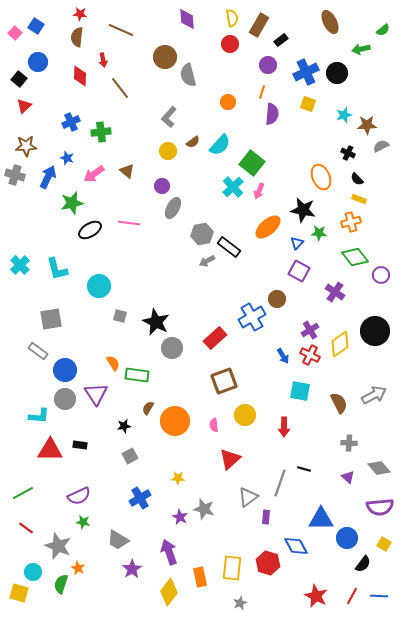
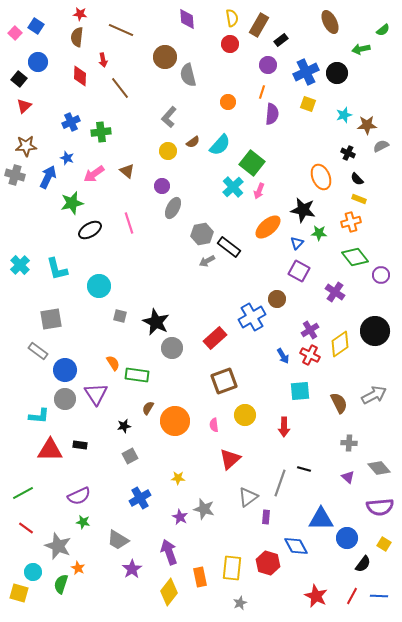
pink line at (129, 223): rotated 65 degrees clockwise
cyan square at (300, 391): rotated 15 degrees counterclockwise
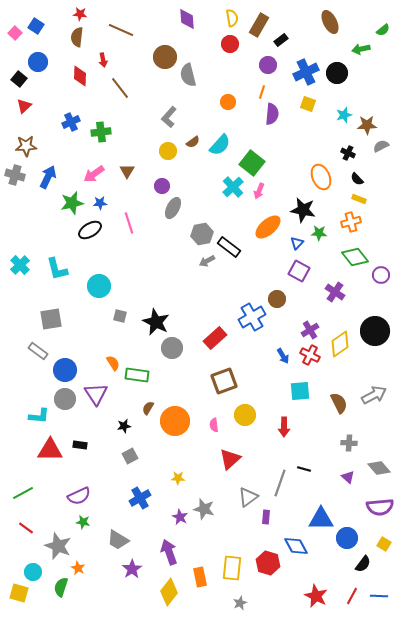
blue star at (67, 158): moved 33 px right, 45 px down; rotated 24 degrees counterclockwise
brown triangle at (127, 171): rotated 21 degrees clockwise
green semicircle at (61, 584): moved 3 px down
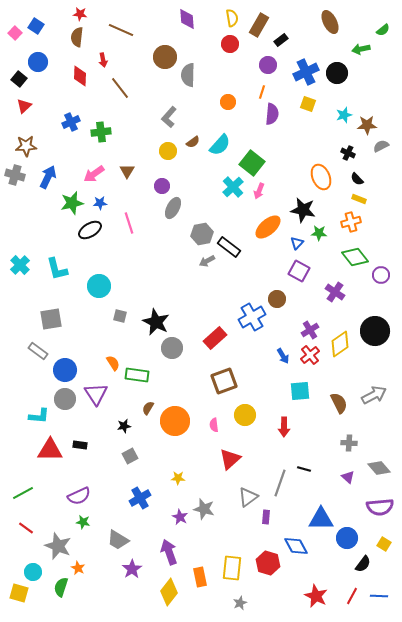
gray semicircle at (188, 75): rotated 15 degrees clockwise
red cross at (310, 355): rotated 24 degrees clockwise
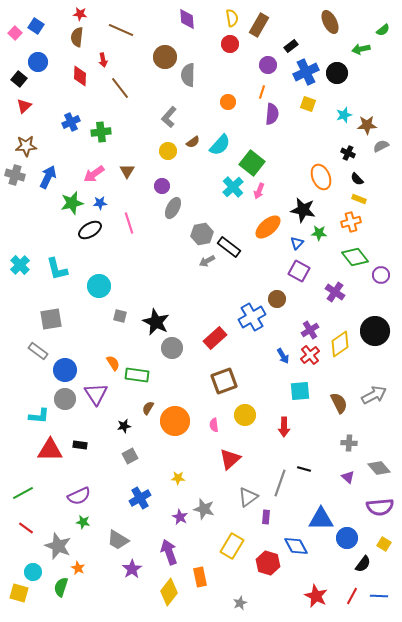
black rectangle at (281, 40): moved 10 px right, 6 px down
yellow rectangle at (232, 568): moved 22 px up; rotated 25 degrees clockwise
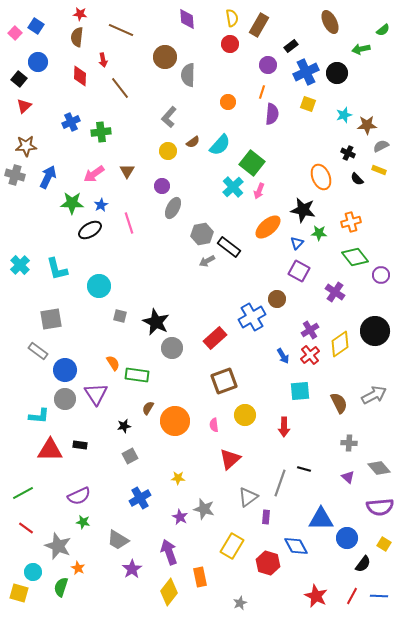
yellow rectangle at (359, 199): moved 20 px right, 29 px up
green star at (72, 203): rotated 15 degrees clockwise
blue star at (100, 203): moved 1 px right, 2 px down; rotated 24 degrees counterclockwise
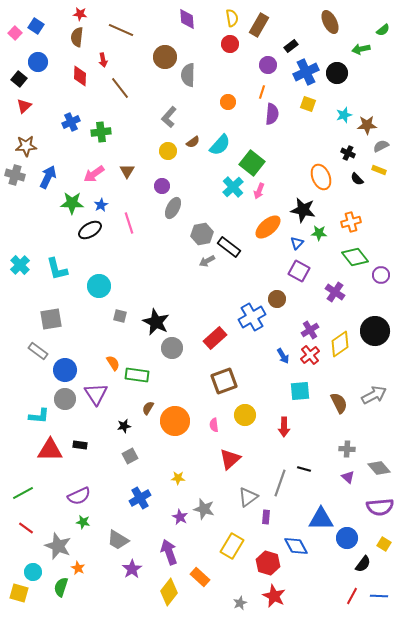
gray cross at (349, 443): moved 2 px left, 6 px down
orange rectangle at (200, 577): rotated 36 degrees counterclockwise
red star at (316, 596): moved 42 px left
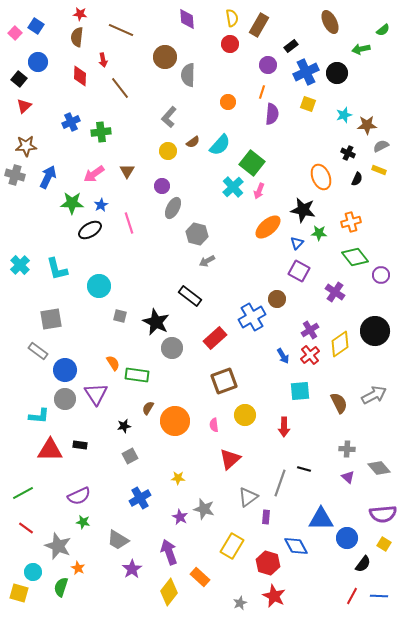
black semicircle at (357, 179): rotated 112 degrees counterclockwise
gray hexagon at (202, 234): moved 5 px left; rotated 25 degrees clockwise
black rectangle at (229, 247): moved 39 px left, 49 px down
purple semicircle at (380, 507): moved 3 px right, 7 px down
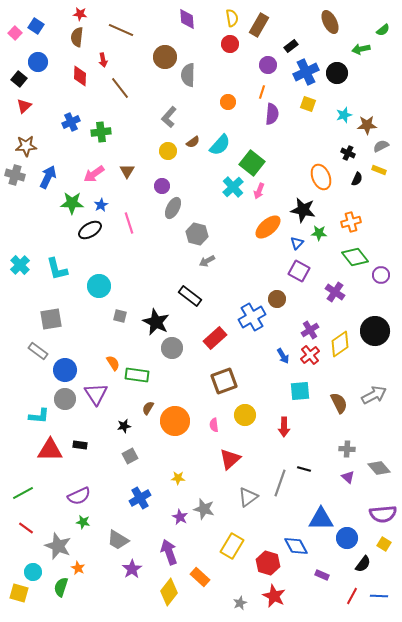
purple rectangle at (266, 517): moved 56 px right, 58 px down; rotated 72 degrees counterclockwise
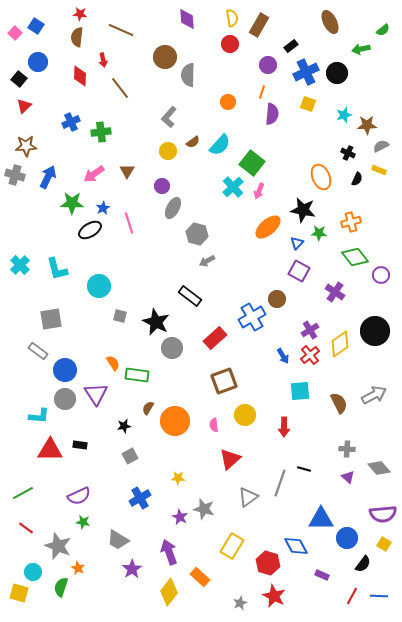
blue star at (101, 205): moved 2 px right, 3 px down
